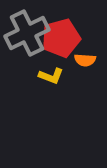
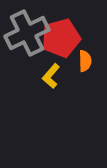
orange semicircle: moved 1 px down; rotated 95 degrees counterclockwise
yellow L-shape: rotated 110 degrees clockwise
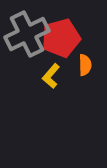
gray cross: moved 1 px down
orange semicircle: moved 4 px down
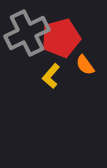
gray cross: moved 1 px up
orange semicircle: rotated 145 degrees clockwise
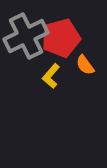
gray cross: moved 1 px left, 3 px down
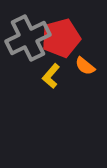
gray cross: moved 2 px right, 2 px down
orange semicircle: moved 1 px down; rotated 15 degrees counterclockwise
